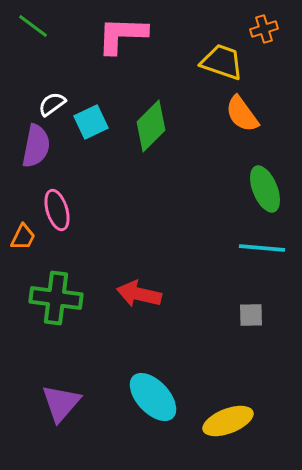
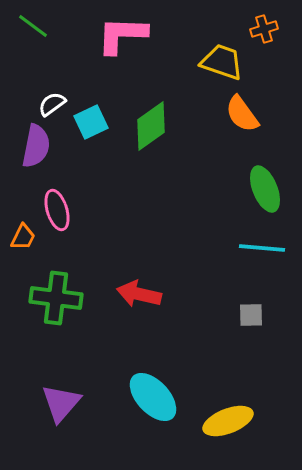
green diamond: rotated 9 degrees clockwise
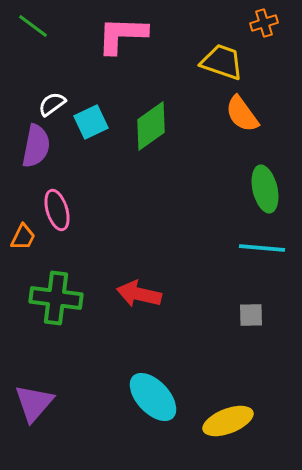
orange cross: moved 6 px up
green ellipse: rotated 9 degrees clockwise
purple triangle: moved 27 px left
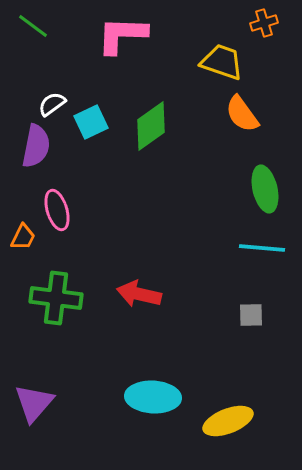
cyan ellipse: rotated 44 degrees counterclockwise
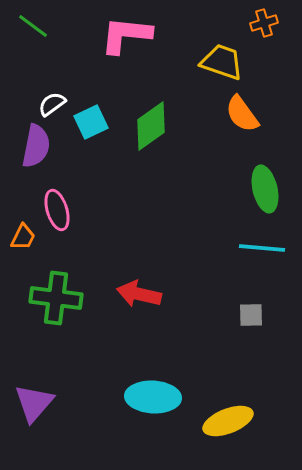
pink L-shape: moved 4 px right; rotated 4 degrees clockwise
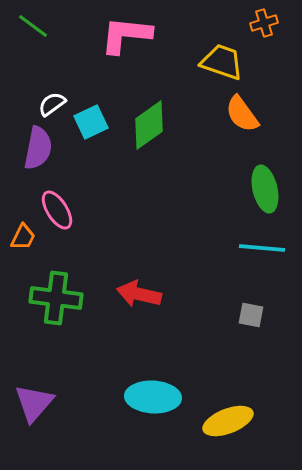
green diamond: moved 2 px left, 1 px up
purple semicircle: moved 2 px right, 2 px down
pink ellipse: rotated 15 degrees counterclockwise
gray square: rotated 12 degrees clockwise
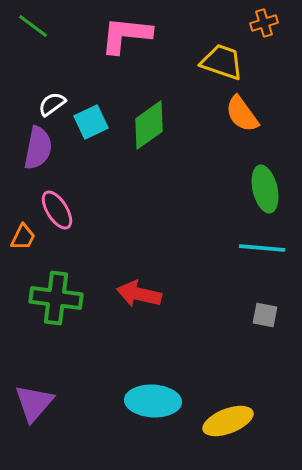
gray square: moved 14 px right
cyan ellipse: moved 4 px down
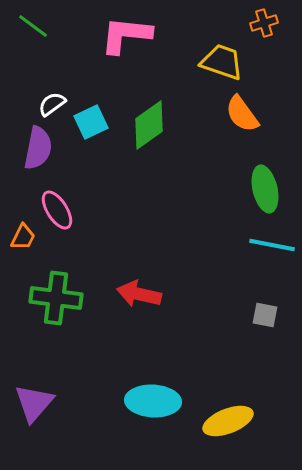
cyan line: moved 10 px right, 3 px up; rotated 6 degrees clockwise
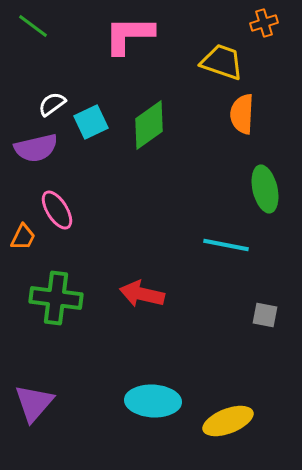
pink L-shape: moved 3 px right; rotated 6 degrees counterclockwise
orange semicircle: rotated 39 degrees clockwise
purple semicircle: moved 2 px left; rotated 66 degrees clockwise
cyan line: moved 46 px left
red arrow: moved 3 px right
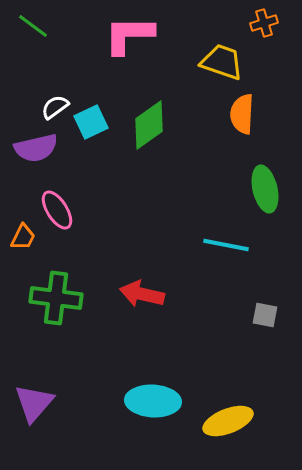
white semicircle: moved 3 px right, 3 px down
